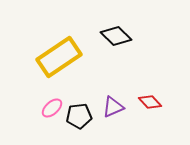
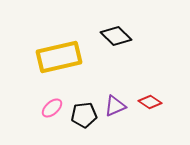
yellow rectangle: rotated 21 degrees clockwise
red diamond: rotated 15 degrees counterclockwise
purple triangle: moved 2 px right, 1 px up
black pentagon: moved 5 px right, 1 px up
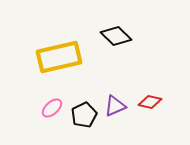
red diamond: rotated 20 degrees counterclockwise
black pentagon: rotated 20 degrees counterclockwise
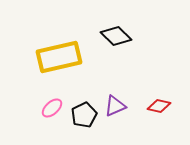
red diamond: moved 9 px right, 4 px down
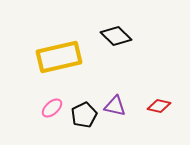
purple triangle: rotated 35 degrees clockwise
